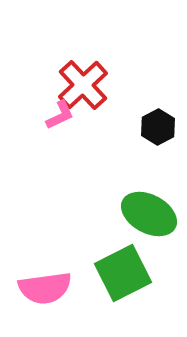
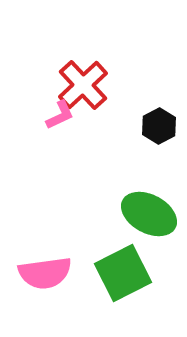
black hexagon: moved 1 px right, 1 px up
pink semicircle: moved 15 px up
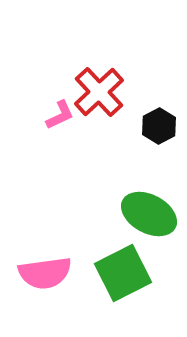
red cross: moved 16 px right, 7 px down
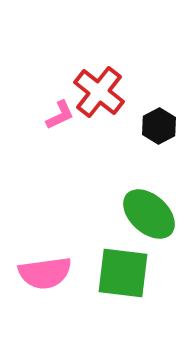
red cross: rotated 9 degrees counterclockwise
green ellipse: rotated 14 degrees clockwise
green square: rotated 34 degrees clockwise
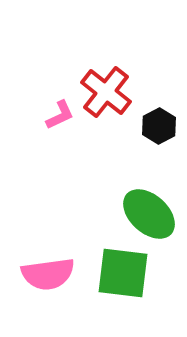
red cross: moved 7 px right
pink semicircle: moved 3 px right, 1 px down
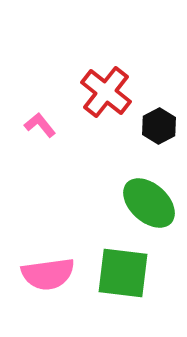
pink L-shape: moved 20 px left, 10 px down; rotated 104 degrees counterclockwise
green ellipse: moved 11 px up
